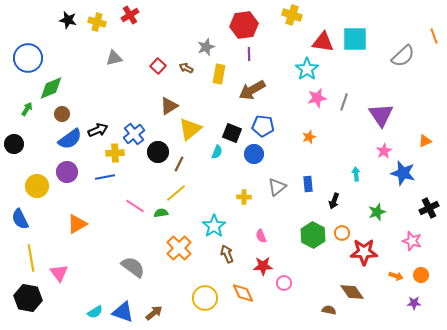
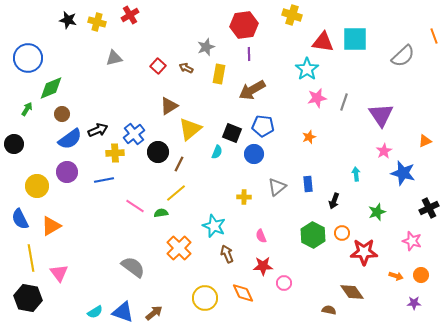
blue line at (105, 177): moved 1 px left, 3 px down
orange triangle at (77, 224): moved 26 px left, 2 px down
cyan star at (214, 226): rotated 15 degrees counterclockwise
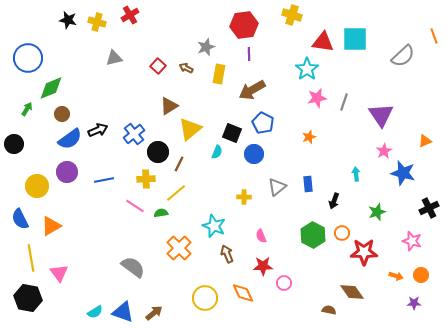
blue pentagon at (263, 126): moved 3 px up; rotated 20 degrees clockwise
yellow cross at (115, 153): moved 31 px right, 26 px down
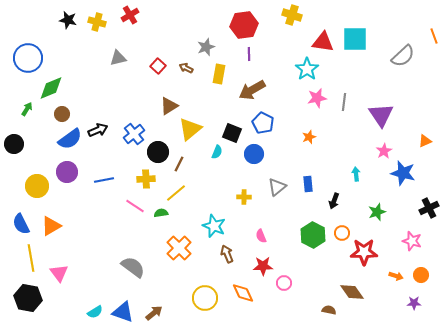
gray triangle at (114, 58): moved 4 px right
gray line at (344, 102): rotated 12 degrees counterclockwise
blue semicircle at (20, 219): moved 1 px right, 5 px down
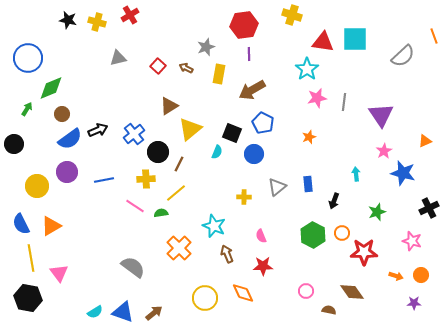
pink circle at (284, 283): moved 22 px right, 8 px down
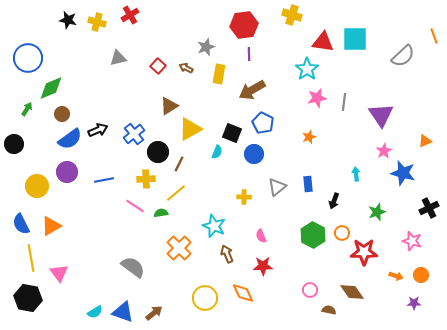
yellow triangle at (190, 129): rotated 10 degrees clockwise
pink circle at (306, 291): moved 4 px right, 1 px up
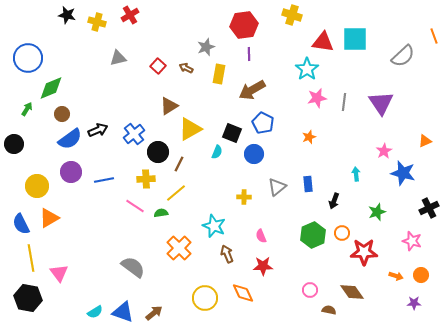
black star at (68, 20): moved 1 px left, 5 px up
purple triangle at (381, 115): moved 12 px up
purple circle at (67, 172): moved 4 px right
orange triangle at (51, 226): moved 2 px left, 8 px up
green hexagon at (313, 235): rotated 10 degrees clockwise
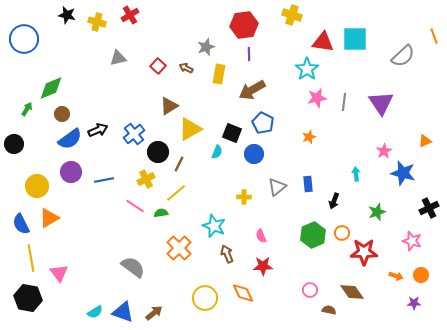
blue circle at (28, 58): moved 4 px left, 19 px up
yellow cross at (146, 179): rotated 24 degrees counterclockwise
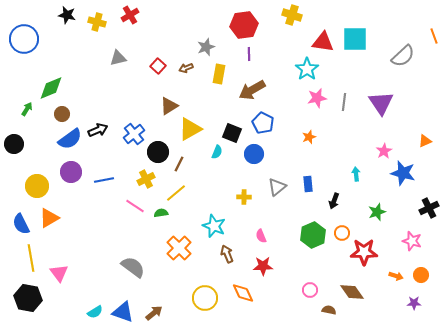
brown arrow at (186, 68): rotated 48 degrees counterclockwise
